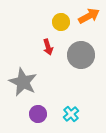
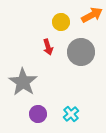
orange arrow: moved 3 px right, 1 px up
gray circle: moved 3 px up
gray star: rotated 8 degrees clockwise
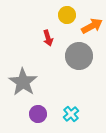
orange arrow: moved 11 px down
yellow circle: moved 6 px right, 7 px up
red arrow: moved 9 px up
gray circle: moved 2 px left, 4 px down
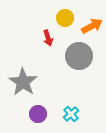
yellow circle: moved 2 px left, 3 px down
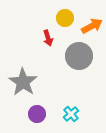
purple circle: moved 1 px left
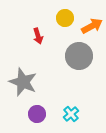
red arrow: moved 10 px left, 2 px up
gray star: rotated 12 degrees counterclockwise
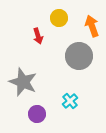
yellow circle: moved 6 px left
orange arrow: rotated 80 degrees counterclockwise
cyan cross: moved 1 px left, 13 px up
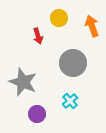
gray circle: moved 6 px left, 7 px down
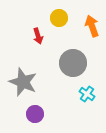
cyan cross: moved 17 px right, 7 px up; rotated 14 degrees counterclockwise
purple circle: moved 2 px left
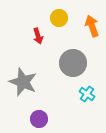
purple circle: moved 4 px right, 5 px down
